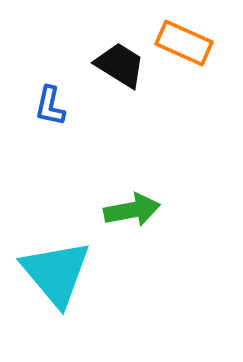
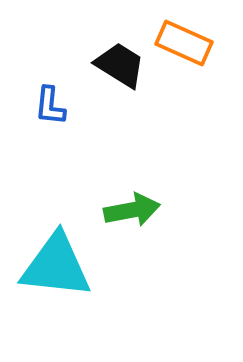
blue L-shape: rotated 6 degrees counterclockwise
cyan triangle: moved 7 px up; rotated 44 degrees counterclockwise
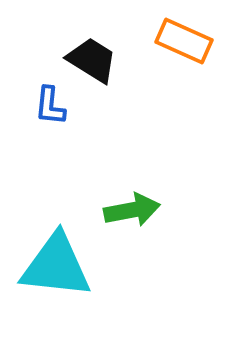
orange rectangle: moved 2 px up
black trapezoid: moved 28 px left, 5 px up
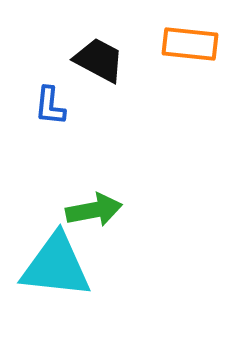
orange rectangle: moved 6 px right, 3 px down; rotated 18 degrees counterclockwise
black trapezoid: moved 7 px right; rotated 4 degrees counterclockwise
green arrow: moved 38 px left
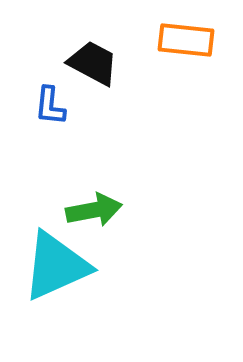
orange rectangle: moved 4 px left, 4 px up
black trapezoid: moved 6 px left, 3 px down
cyan triangle: rotated 30 degrees counterclockwise
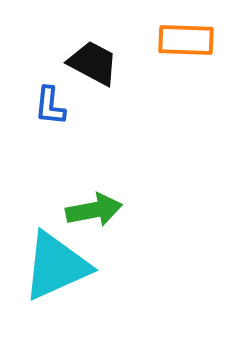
orange rectangle: rotated 4 degrees counterclockwise
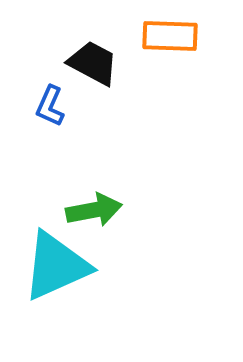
orange rectangle: moved 16 px left, 4 px up
blue L-shape: rotated 18 degrees clockwise
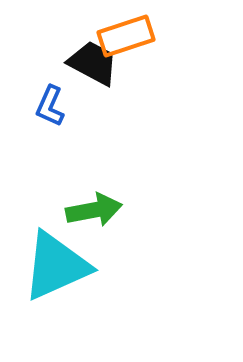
orange rectangle: moved 44 px left; rotated 20 degrees counterclockwise
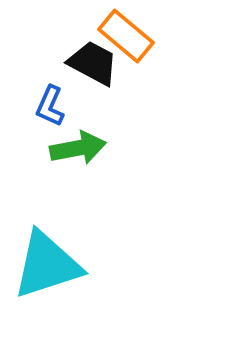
orange rectangle: rotated 58 degrees clockwise
green arrow: moved 16 px left, 62 px up
cyan triangle: moved 9 px left, 1 px up; rotated 6 degrees clockwise
